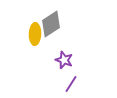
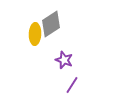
purple line: moved 1 px right, 1 px down
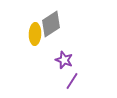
purple line: moved 4 px up
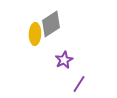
purple star: rotated 24 degrees clockwise
purple line: moved 7 px right, 3 px down
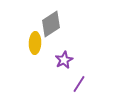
yellow ellipse: moved 9 px down
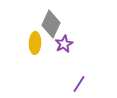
gray diamond: rotated 32 degrees counterclockwise
purple star: moved 16 px up
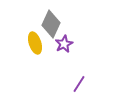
yellow ellipse: rotated 20 degrees counterclockwise
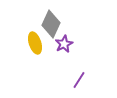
purple line: moved 4 px up
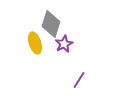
gray diamond: rotated 8 degrees counterclockwise
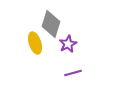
purple star: moved 4 px right
purple line: moved 6 px left, 7 px up; rotated 42 degrees clockwise
